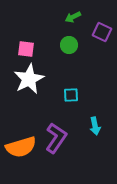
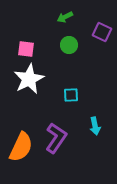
green arrow: moved 8 px left
orange semicircle: rotated 48 degrees counterclockwise
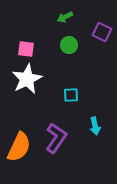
white star: moved 2 px left
orange semicircle: moved 2 px left
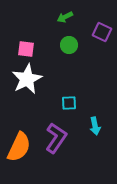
cyan square: moved 2 px left, 8 px down
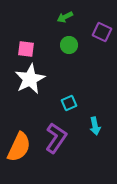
white star: moved 3 px right
cyan square: rotated 21 degrees counterclockwise
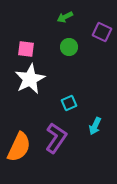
green circle: moved 2 px down
cyan arrow: rotated 36 degrees clockwise
